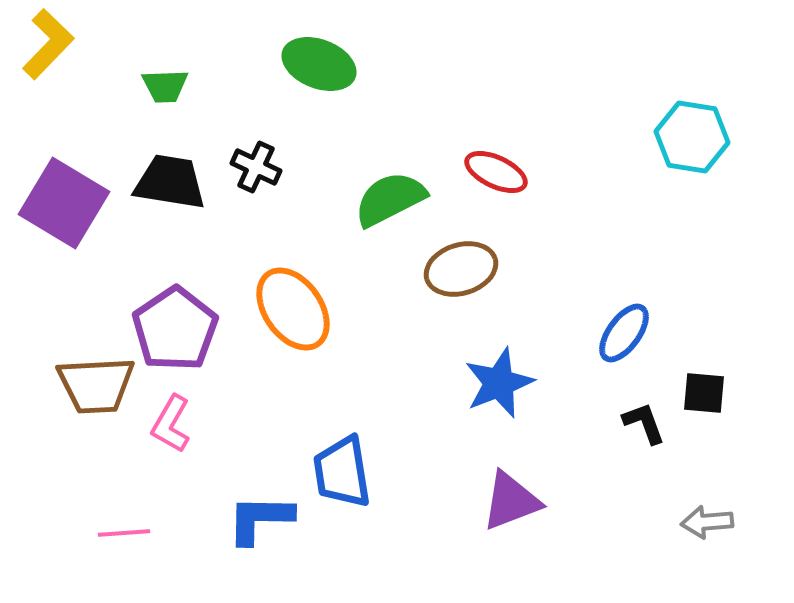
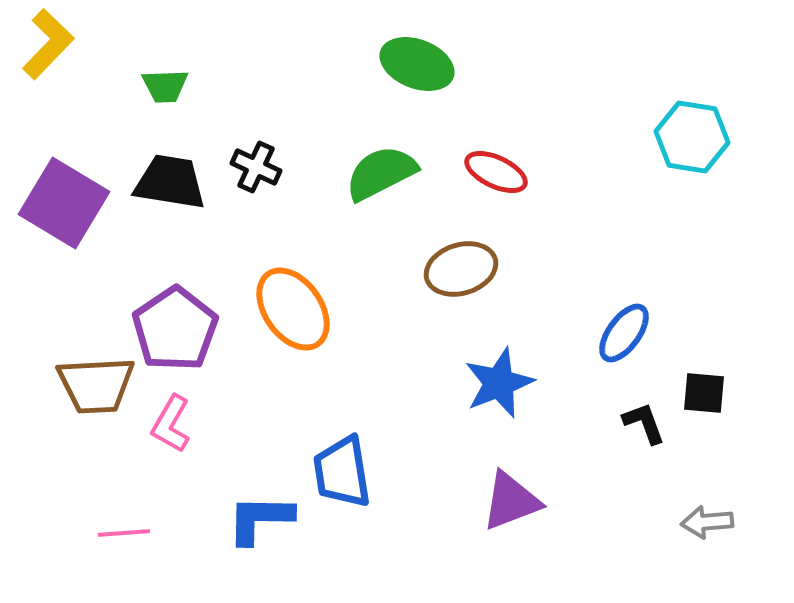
green ellipse: moved 98 px right
green semicircle: moved 9 px left, 26 px up
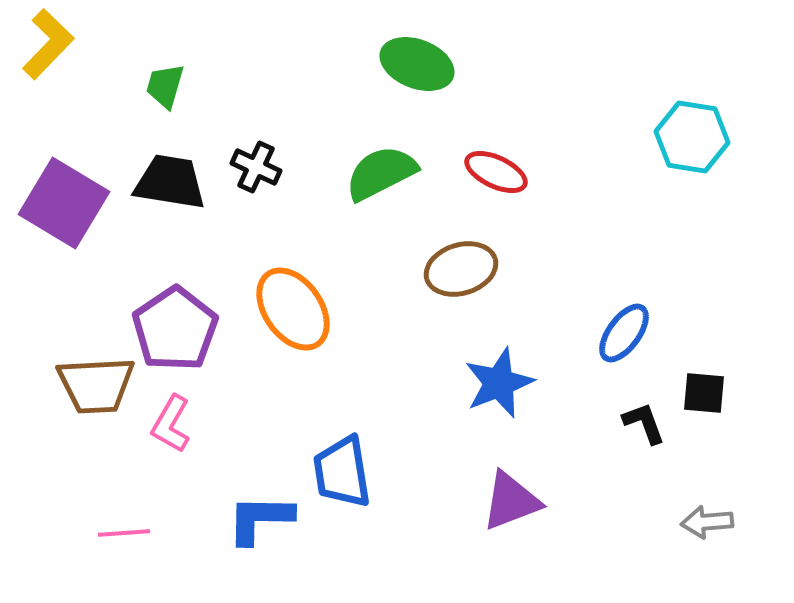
green trapezoid: rotated 108 degrees clockwise
